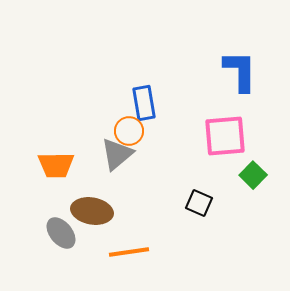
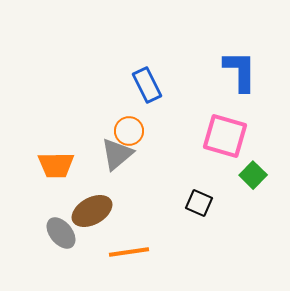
blue rectangle: moved 3 px right, 18 px up; rotated 16 degrees counterclockwise
pink square: rotated 21 degrees clockwise
brown ellipse: rotated 39 degrees counterclockwise
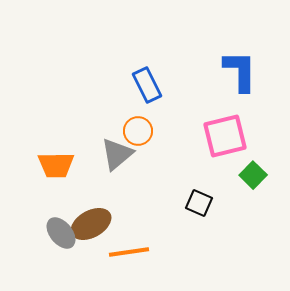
orange circle: moved 9 px right
pink square: rotated 30 degrees counterclockwise
brown ellipse: moved 1 px left, 13 px down
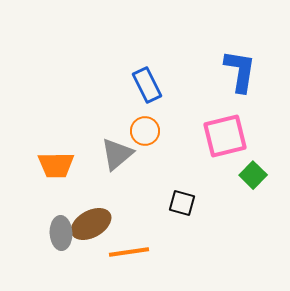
blue L-shape: rotated 9 degrees clockwise
orange circle: moved 7 px right
black square: moved 17 px left; rotated 8 degrees counterclockwise
gray ellipse: rotated 36 degrees clockwise
